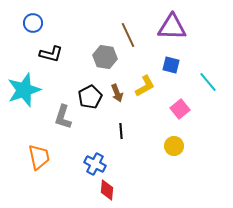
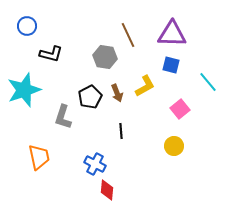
blue circle: moved 6 px left, 3 px down
purple triangle: moved 7 px down
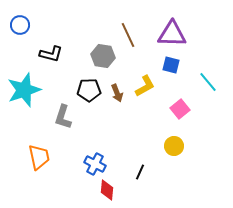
blue circle: moved 7 px left, 1 px up
gray hexagon: moved 2 px left, 1 px up
black pentagon: moved 1 px left, 7 px up; rotated 25 degrees clockwise
black line: moved 19 px right, 41 px down; rotated 28 degrees clockwise
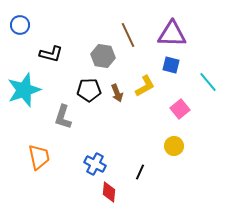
red diamond: moved 2 px right, 2 px down
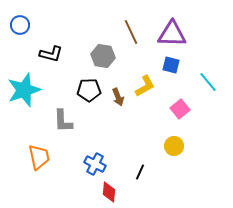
brown line: moved 3 px right, 3 px up
brown arrow: moved 1 px right, 4 px down
gray L-shape: moved 4 px down; rotated 20 degrees counterclockwise
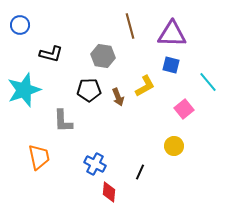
brown line: moved 1 px left, 6 px up; rotated 10 degrees clockwise
pink square: moved 4 px right
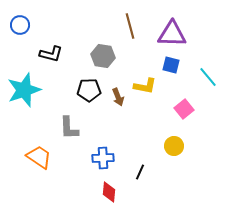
cyan line: moved 5 px up
yellow L-shape: rotated 40 degrees clockwise
gray L-shape: moved 6 px right, 7 px down
orange trapezoid: rotated 44 degrees counterclockwise
blue cross: moved 8 px right, 6 px up; rotated 30 degrees counterclockwise
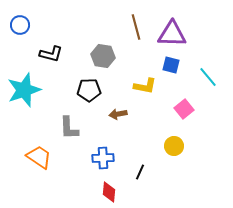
brown line: moved 6 px right, 1 px down
brown arrow: moved 17 px down; rotated 102 degrees clockwise
